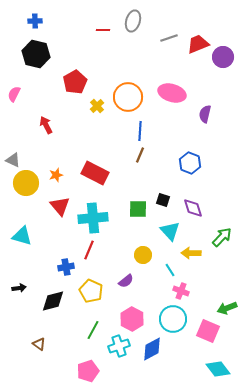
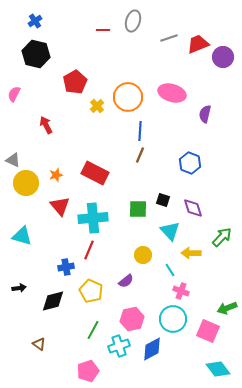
blue cross at (35, 21): rotated 32 degrees counterclockwise
pink hexagon at (132, 319): rotated 20 degrees clockwise
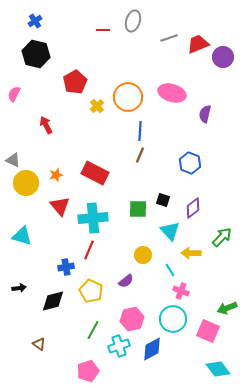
purple diamond at (193, 208): rotated 70 degrees clockwise
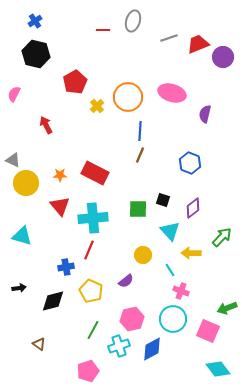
orange star at (56, 175): moved 4 px right; rotated 16 degrees clockwise
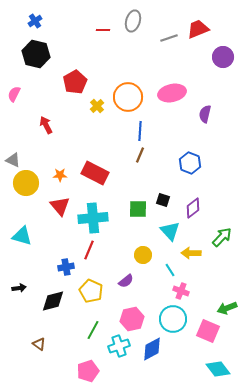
red trapezoid at (198, 44): moved 15 px up
pink ellipse at (172, 93): rotated 28 degrees counterclockwise
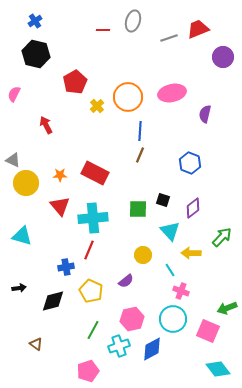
brown triangle at (39, 344): moved 3 px left
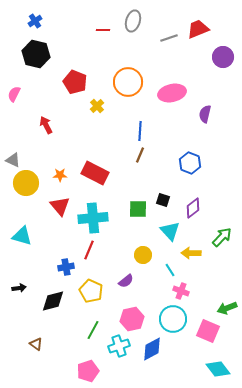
red pentagon at (75, 82): rotated 20 degrees counterclockwise
orange circle at (128, 97): moved 15 px up
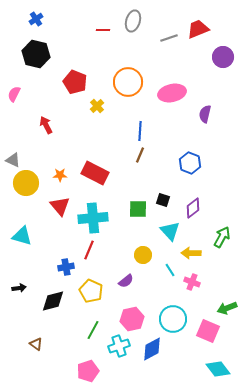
blue cross at (35, 21): moved 1 px right, 2 px up
green arrow at (222, 237): rotated 15 degrees counterclockwise
pink cross at (181, 291): moved 11 px right, 9 px up
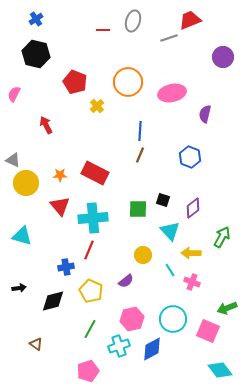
red trapezoid at (198, 29): moved 8 px left, 9 px up
blue hexagon at (190, 163): moved 6 px up
green line at (93, 330): moved 3 px left, 1 px up
cyan diamond at (218, 369): moved 2 px right, 1 px down
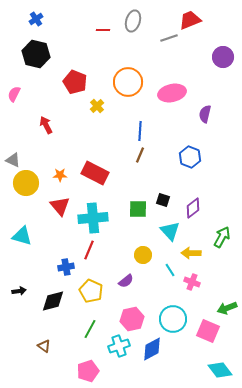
black arrow at (19, 288): moved 3 px down
brown triangle at (36, 344): moved 8 px right, 2 px down
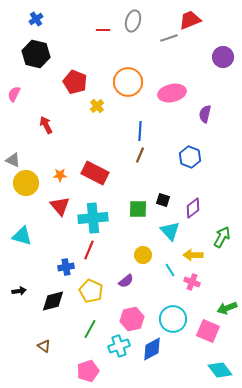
yellow arrow at (191, 253): moved 2 px right, 2 px down
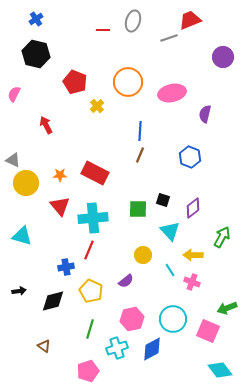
green line at (90, 329): rotated 12 degrees counterclockwise
cyan cross at (119, 346): moved 2 px left, 2 px down
